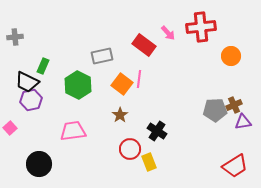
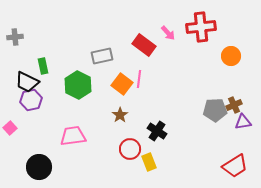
green rectangle: rotated 35 degrees counterclockwise
pink trapezoid: moved 5 px down
black circle: moved 3 px down
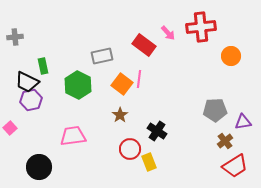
brown cross: moved 9 px left, 36 px down; rotated 14 degrees counterclockwise
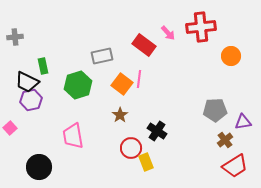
green hexagon: rotated 16 degrees clockwise
pink trapezoid: rotated 92 degrees counterclockwise
brown cross: moved 1 px up
red circle: moved 1 px right, 1 px up
yellow rectangle: moved 3 px left
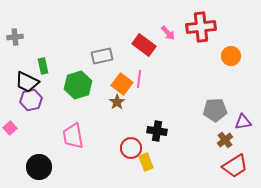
brown star: moved 3 px left, 13 px up
black cross: rotated 24 degrees counterclockwise
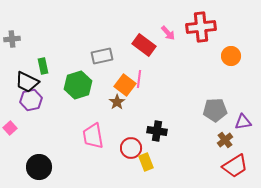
gray cross: moved 3 px left, 2 px down
orange square: moved 3 px right, 1 px down
pink trapezoid: moved 20 px right
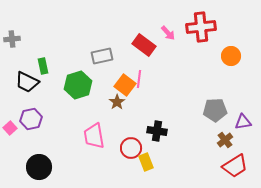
purple hexagon: moved 19 px down
pink trapezoid: moved 1 px right
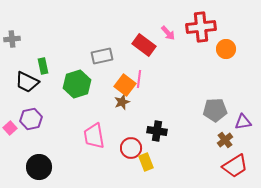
orange circle: moved 5 px left, 7 px up
green hexagon: moved 1 px left, 1 px up
brown star: moved 5 px right; rotated 14 degrees clockwise
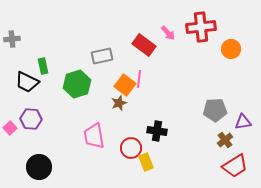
orange circle: moved 5 px right
brown star: moved 3 px left, 1 px down
purple hexagon: rotated 15 degrees clockwise
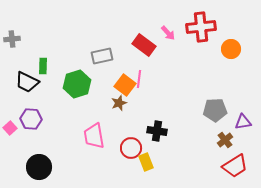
green rectangle: rotated 14 degrees clockwise
